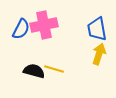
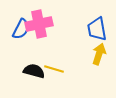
pink cross: moved 5 px left, 1 px up
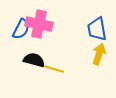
pink cross: rotated 24 degrees clockwise
black semicircle: moved 11 px up
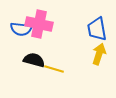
blue semicircle: rotated 70 degrees clockwise
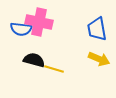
pink cross: moved 2 px up
yellow arrow: moved 5 px down; rotated 95 degrees clockwise
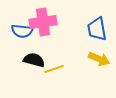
pink cross: moved 4 px right; rotated 20 degrees counterclockwise
blue semicircle: moved 1 px right, 2 px down
yellow line: rotated 36 degrees counterclockwise
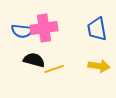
pink cross: moved 1 px right, 6 px down
yellow arrow: moved 7 px down; rotated 15 degrees counterclockwise
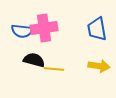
yellow line: rotated 24 degrees clockwise
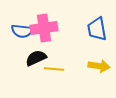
black semicircle: moved 2 px right, 2 px up; rotated 40 degrees counterclockwise
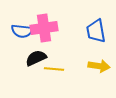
blue trapezoid: moved 1 px left, 2 px down
